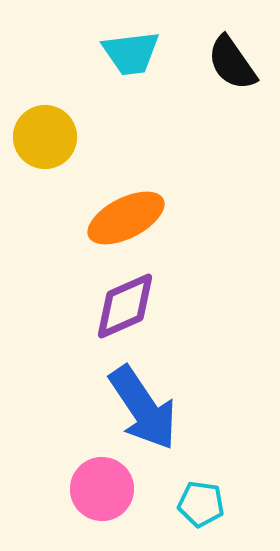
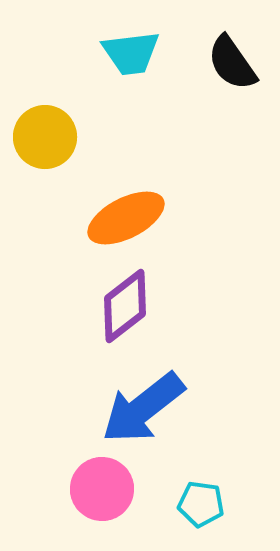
purple diamond: rotated 14 degrees counterclockwise
blue arrow: rotated 86 degrees clockwise
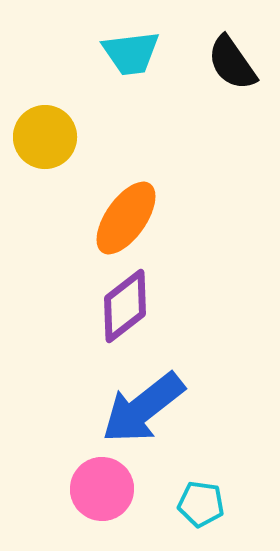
orange ellipse: rotated 28 degrees counterclockwise
